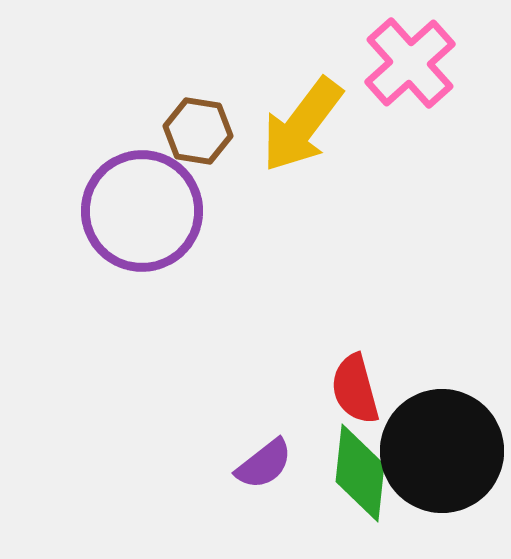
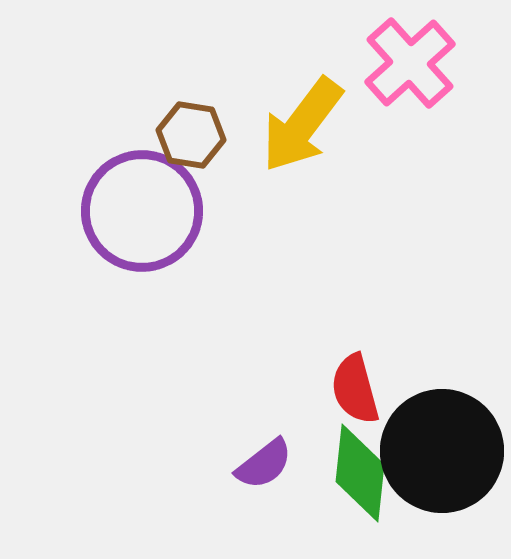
brown hexagon: moved 7 px left, 4 px down
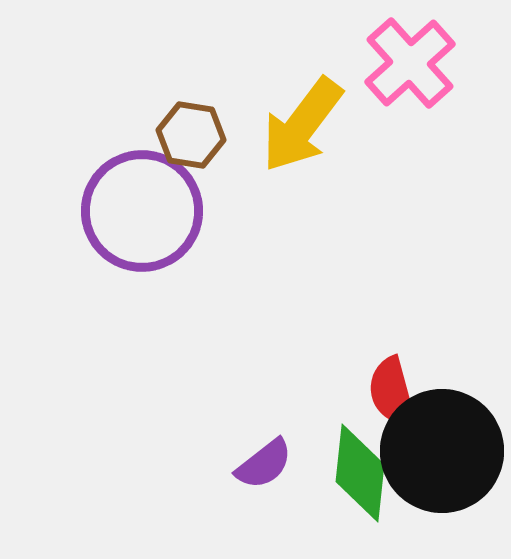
red semicircle: moved 37 px right, 3 px down
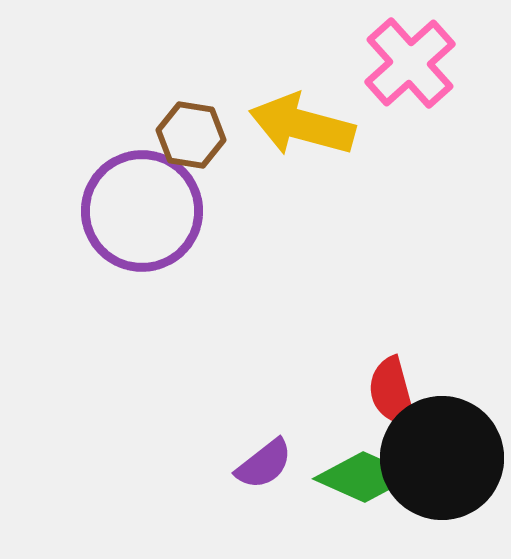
yellow arrow: rotated 68 degrees clockwise
black circle: moved 7 px down
green diamond: moved 4 px right, 4 px down; rotated 72 degrees counterclockwise
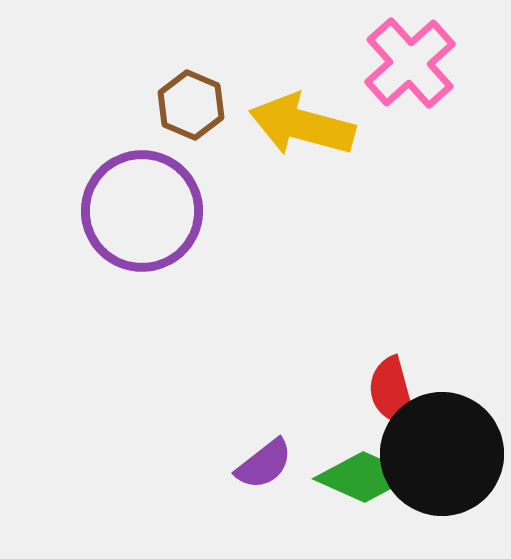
brown hexagon: moved 30 px up; rotated 14 degrees clockwise
black circle: moved 4 px up
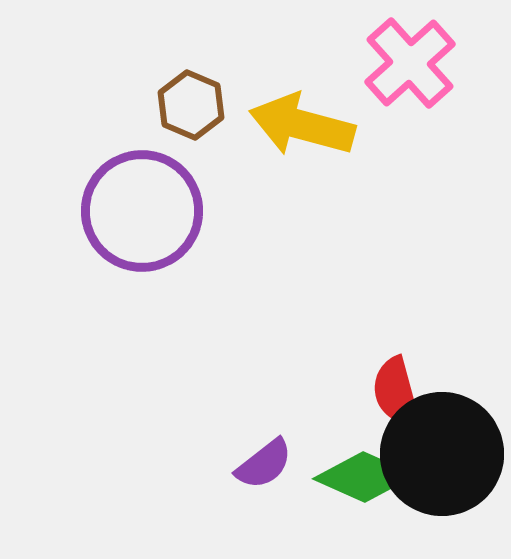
red semicircle: moved 4 px right
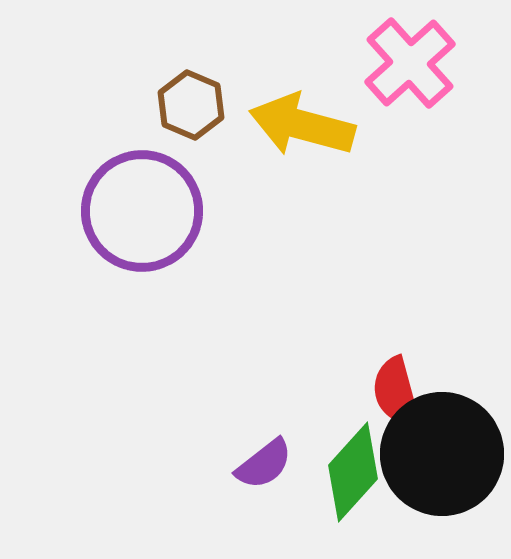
green diamond: moved 11 px left, 5 px up; rotated 72 degrees counterclockwise
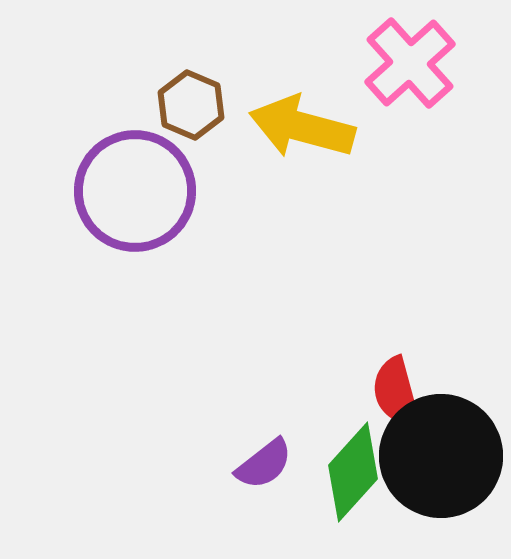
yellow arrow: moved 2 px down
purple circle: moved 7 px left, 20 px up
black circle: moved 1 px left, 2 px down
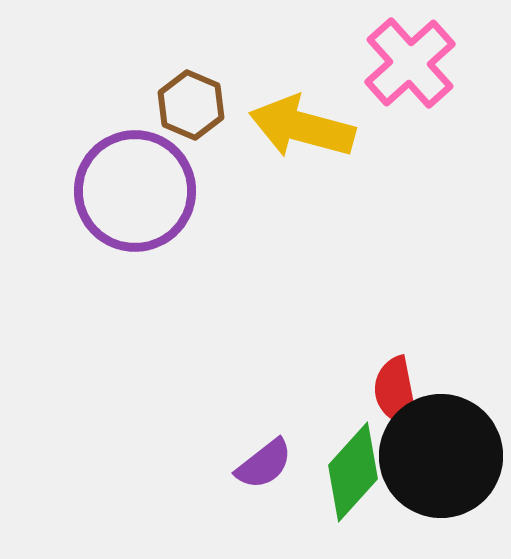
red semicircle: rotated 4 degrees clockwise
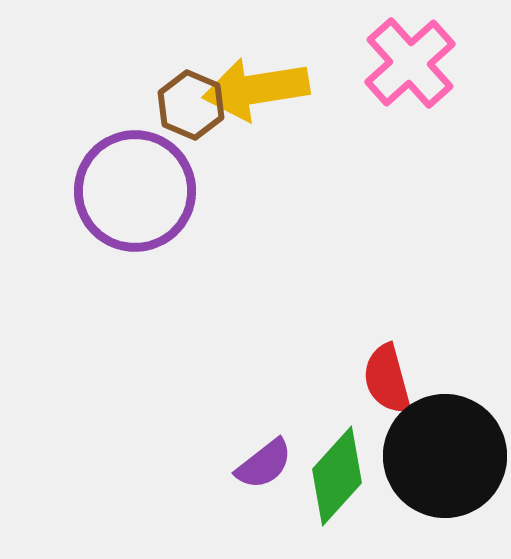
yellow arrow: moved 46 px left, 38 px up; rotated 24 degrees counterclockwise
red semicircle: moved 9 px left, 13 px up; rotated 4 degrees counterclockwise
black circle: moved 4 px right
green diamond: moved 16 px left, 4 px down
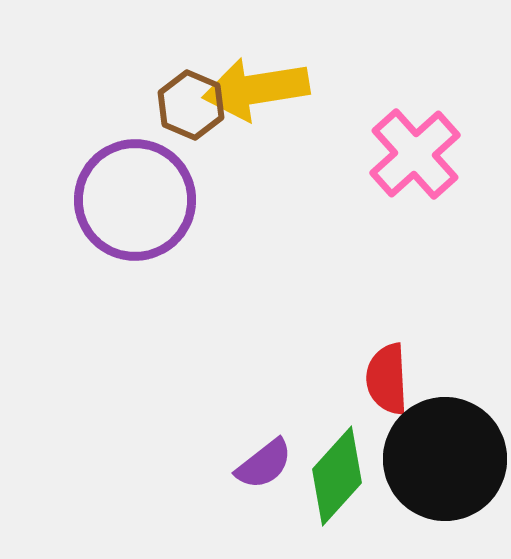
pink cross: moved 5 px right, 91 px down
purple circle: moved 9 px down
red semicircle: rotated 12 degrees clockwise
black circle: moved 3 px down
